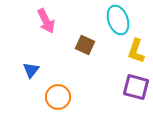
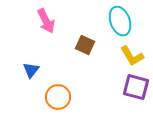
cyan ellipse: moved 2 px right, 1 px down
yellow L-shape: moved 4 px left, 5 px down; rotated 50 degrees counterclockwise
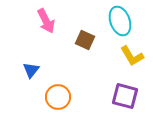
brown square: moved 5 px up
purple square: moved 11 px left, 9 px down
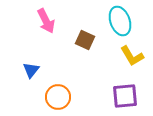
purple square: rotated 20 degrees counterclockwise
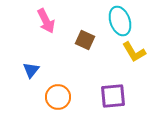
yellow L-shape: moved 2 px right, 4 px up
purple square: moved 12 px left
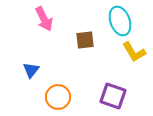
pink arrow: moved 2 px left, 2 px up
brown square: rotated 30 degrees counterclockwise
purple square: rotated 24 degrees clockwise
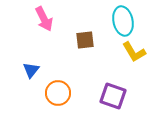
cyan ellipse: moved 3 px right; rotated 8 degrees clockwise
orange circle: moved 4 px up
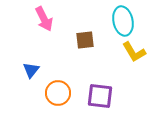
purple square: moved 13 px left; rotated 12 degrees counterclockwise
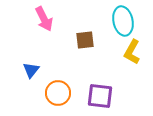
yellow L-shape: moved 2 px left; rotated 60 degrees clockwise
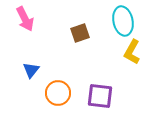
pink arrow: moved 19 px left
brown square: moved 5 px left, 7 px up; rotated 12 degrees counterclockwise
